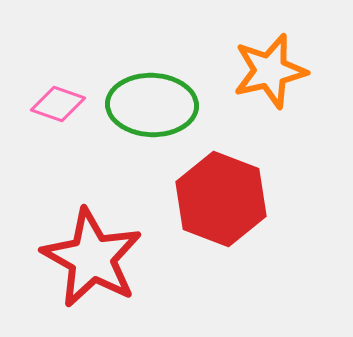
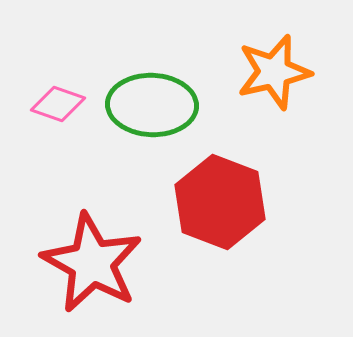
orange star: moved 4 px right, 1 px down
red hexagon: moved 1 px left, 3 px down
red star: moved 5 px down
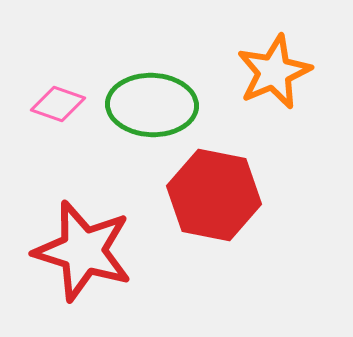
orange star: rotated 10 degrees counterclockwise
red hexagon: moved 6 px left, 7 px up; rotated 10 degrees counterclockwise
red star: moved 9 px left, 12 px up; rotated 12 degrees counterclockwise
